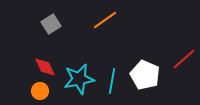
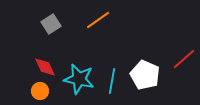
orange line: moved 7 px left
cyan star: rotated 24 degrees clockwise
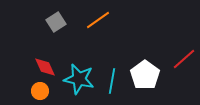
gray square: moved 5 px right, 2 px up
white pentagon: rotated 12 degrees clockwise
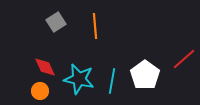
orange line: moved 3 px left, 6 px down; rotated 60 degrees counterclockwise
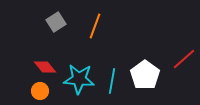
orange line: rotated 25 degrees clockwise
red diamond: rotated 15 degrees counterclockwise
cyan star: rotated 8 degrees counterclockwise
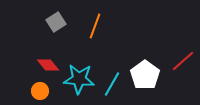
red line: moved 1 px left, 2 px down
red diamond: moved 3 px right, 2 px up
cyan line: moved 3 px down; rotated 20 degrees clockwise
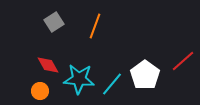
gray square: moved 2 px left
red diamond: rotated 10 degrees clockwise
cyan line: rotated 10 degrees clockwise
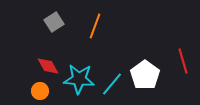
red line: rotated 65 degrees counterclockwise
red diamond: moved 1 px down
